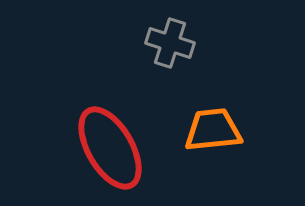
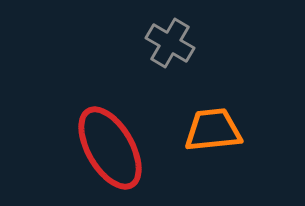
gray cross: rotated 12 degrees clockwise
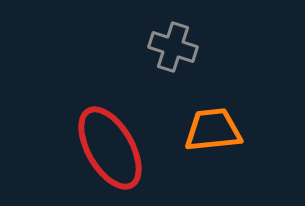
gray cross: moved 3 px right, 4 px down; rotated 12 degrees counterclockwise
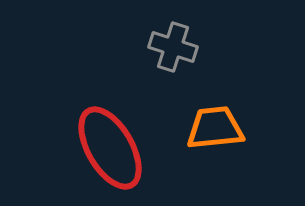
orange trapezoid: moved 2 px right, 2 px up
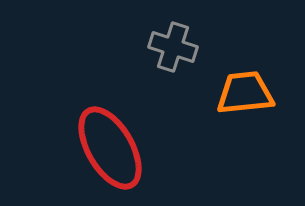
orange trapezoid: moved 30 px right, 35 px up
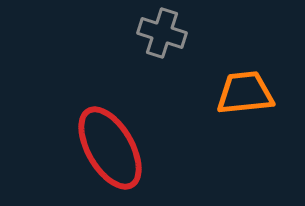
gray cross: moved 11 px left, 14 px up
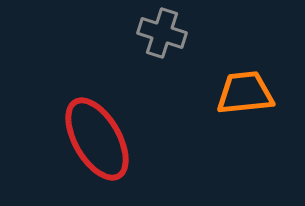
red ellipse: moved 13 px left, 9 px up
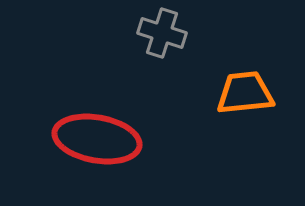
red ellipse: rotated 50 degrees counterclockwise
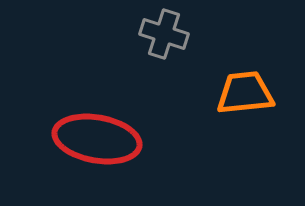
gray cross: moved 2 px right, 1 px down
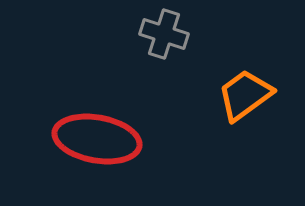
orange trapezoid: moved 2 px down; rotated 30 degrees counterclockwise
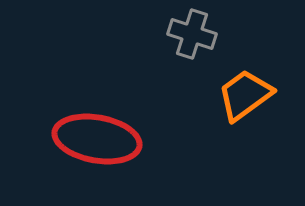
gray cross: moved 28 px right
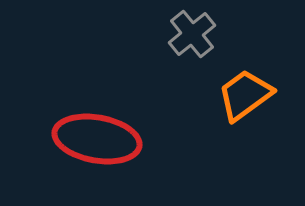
gray cross: rotated 33 degrees clockwise
